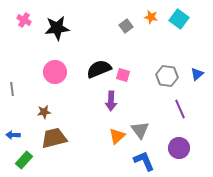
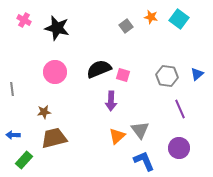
black star: rotated 20 degrees clockwise
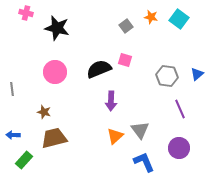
pink cross: moved 2 px right, 7 px up; rotated 16 degrees counterclockwise
pink square: moved 2 px right, 15 px up
brown star: rotated 24 degrees clockwise
orange triangle: moved 2 px left
blue L-shape: moved 1 px down
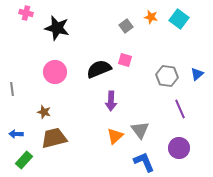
blue arrow: moved 3 px right, 1 px up
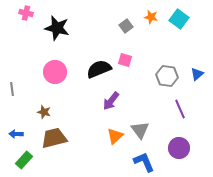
purple arrow: rotated 36 degrees clockwise
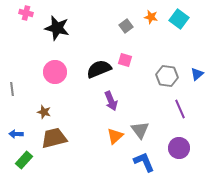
purple arrow: rotated 60 degrees counterclockwise
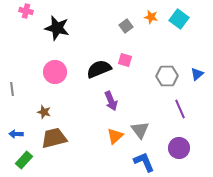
pink cross: moved 2 px up
gray hexagon: rotated 10 degrees counterclockwise
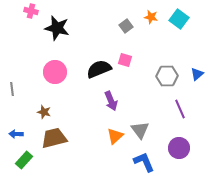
pink cross: moved 5 px right
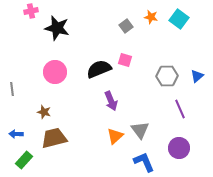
pink cross: rotated 24 degrees counterclockwise
blue triangle: moved 2 px down
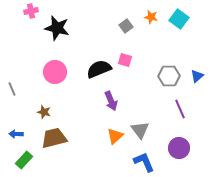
gray hexagon: moved 2 px right
gray line: rotated 16 degrees counterclockwise
